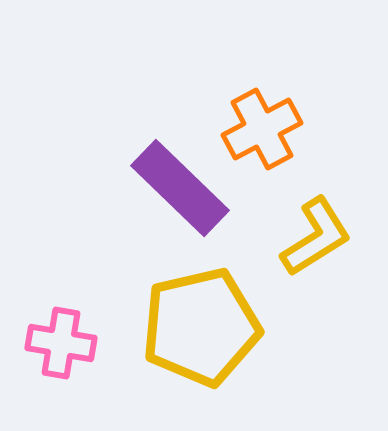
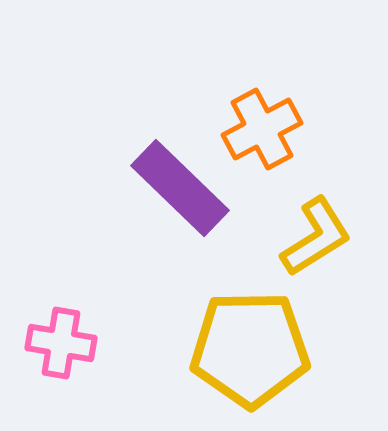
yellow pentagon: moved 49 px right, 22 px down; rotated 12 degrees clockwise
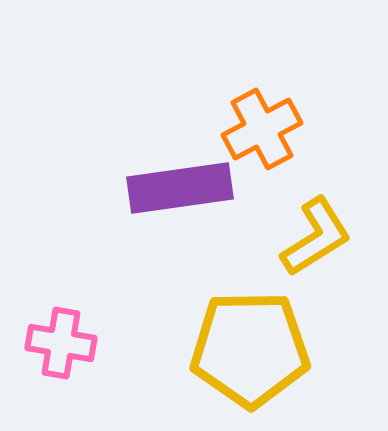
purple rectangle: rotated 52 degrees counterclockwise
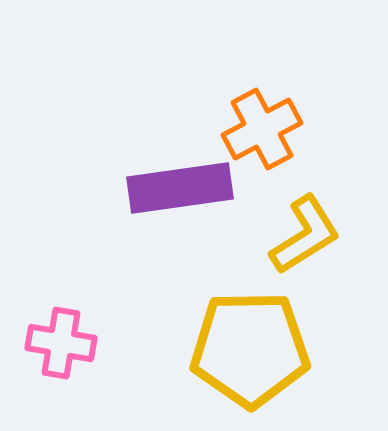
yellow L-shape: moved 11 px left, 2 px up
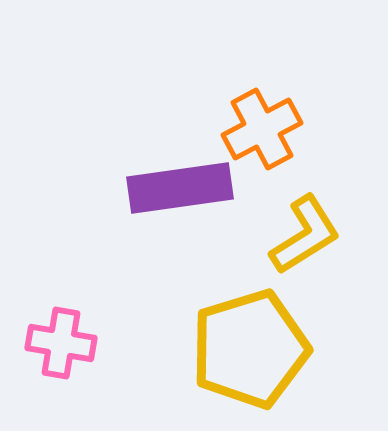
yellow pentagon: rotated 16 degrees counterclockwise
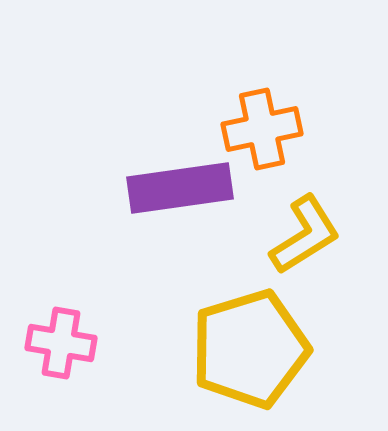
orange cross: rotated 16 degrees clockwise
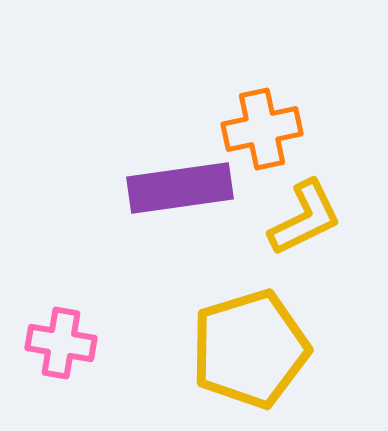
yellow L-shape: moved 17 px up; rotated 6 degrees clockwise
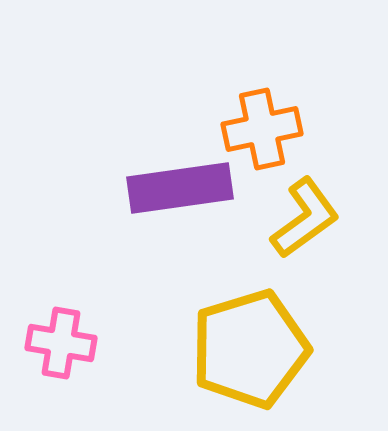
yellow L-shape: rotated 10 degrees counterclockwise
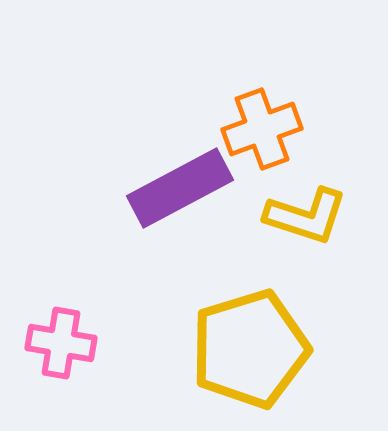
orange cross: rotated 8 degrees counterclockwise
purple rectangle: rotated 20 degrees counterclockwise
yellow L-shape: moved 1 px right, 2 px up; rotated 54 degrees clockwise
